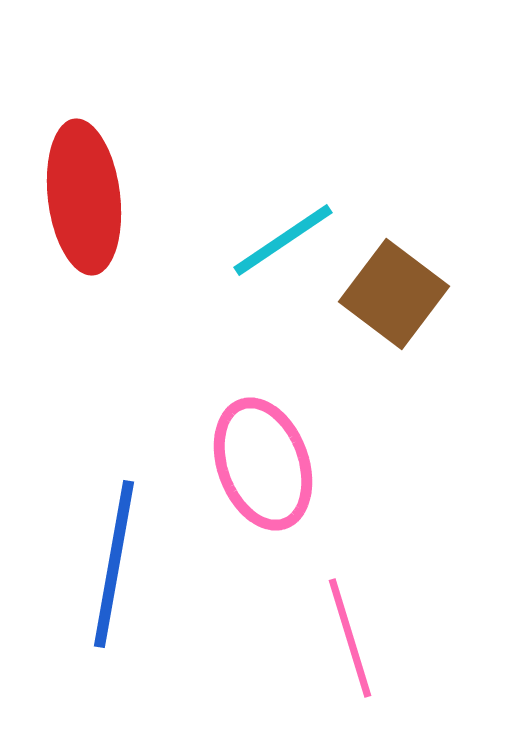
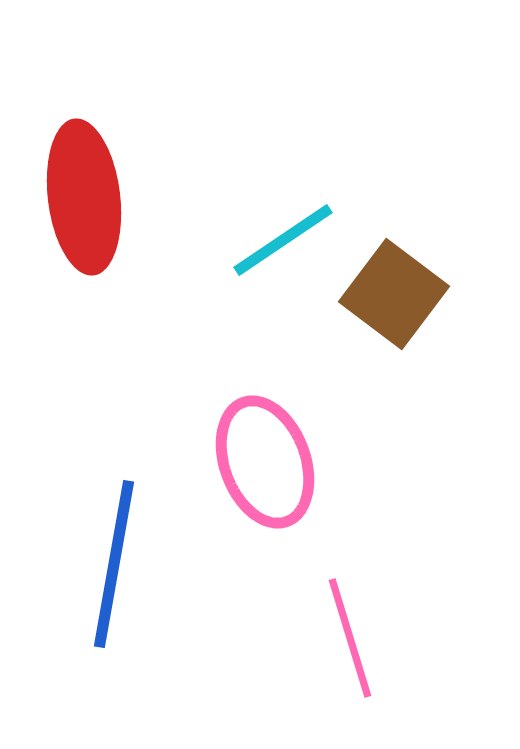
pink ellipse: moved 2 px right, 2 px up
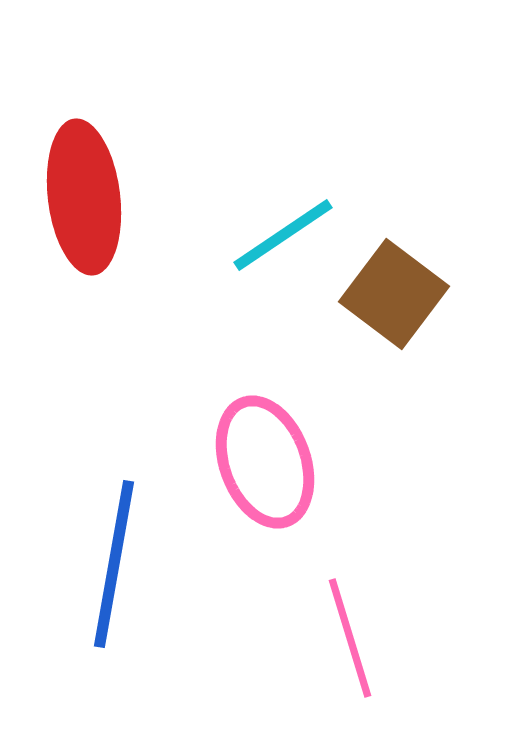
cyan line: moved 5 px up
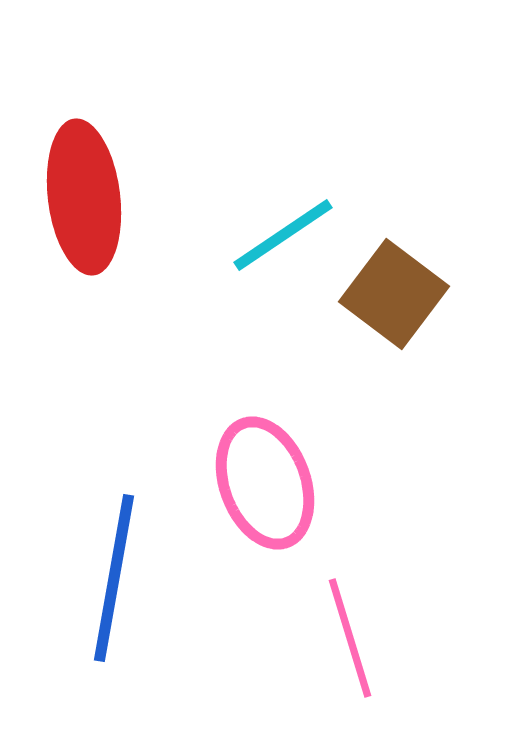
pink ellipse: moved 21 px down
blue line: moved 14 px down
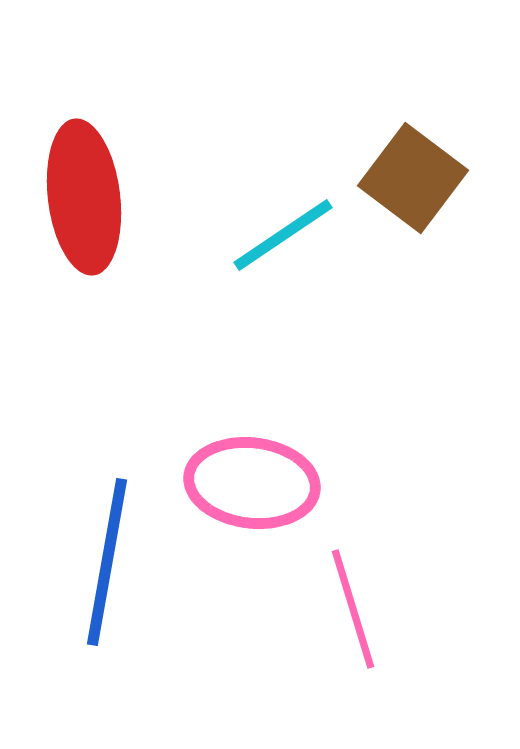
brown square: moved 19 px right, 116 px up
pink ellipse: moved 13 px left; rotated 63 degrees counterclockwise
blue line: moved 7 px left, 16 px up
pink line: moved 3 px right, 29 px up
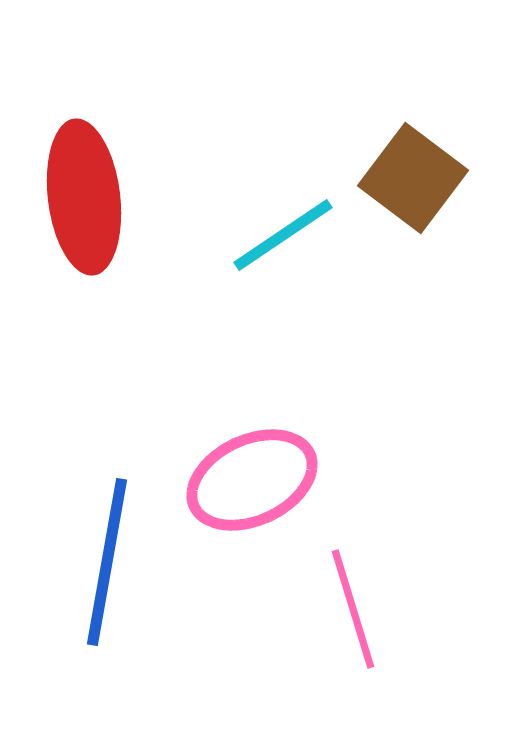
pink ellipse: moved 3 px up; rotated 32 degrees counterclockwise
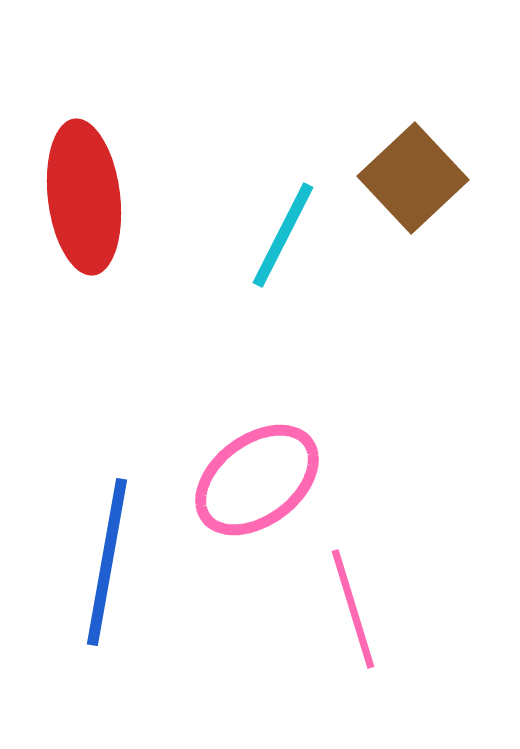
brown square: rotated 10 degrees clockwise
cyan line: rotated 29 degrees counterclockwise
pink ellipse: moved 5 px right; rotated 12 degrees counterclockwise
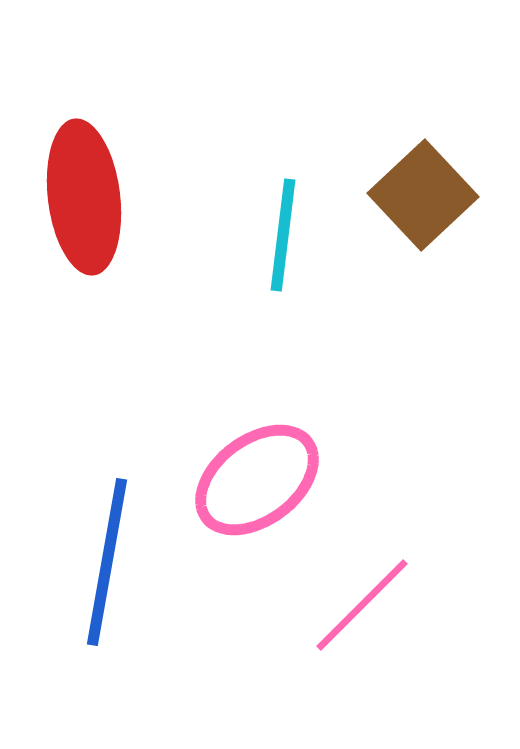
brown square: moved 10 px right, 17 px down
cyan line: rotated 20 degrees counterclockwise
pink line: moved 9 px right, 4 px up; rotated 62 degrees clockwise
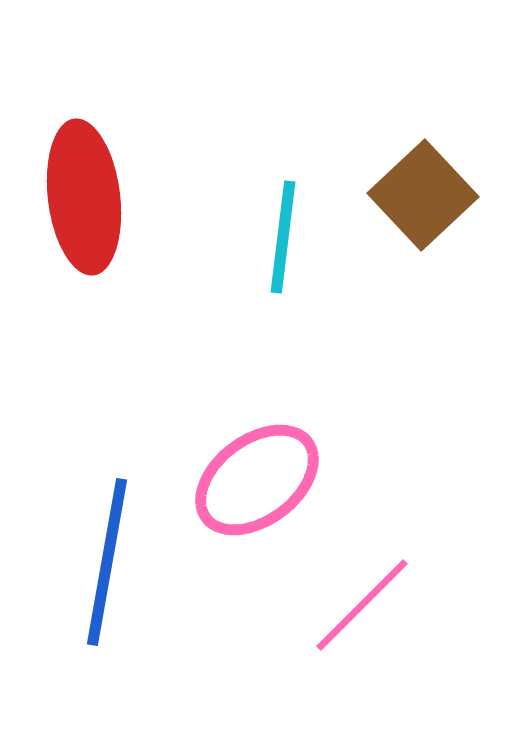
cyan line: moved 2 px down
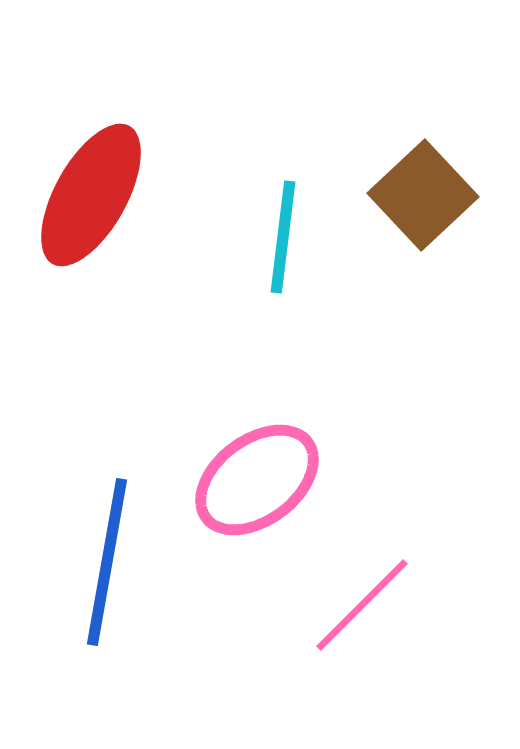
red ellipse: moved 7 px right, 2 px up; rotated 36 degrees clockwise
